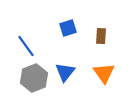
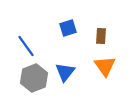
orange triangle: moved 1 px right, 7 px up
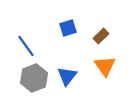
brown rectangle: rotated 42 degrees clockwise
blue triangle: moved 2 px right, 4 px down
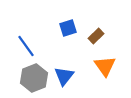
brown rectangle: moved 5 px left
blue triangle: moved 3 px left
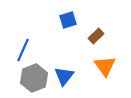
blue square: moved 8 px up
blue line: moved 3 px left, 4 px down; rotated 60 degrees clockwise
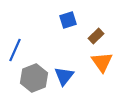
blue line: moved 8 px left
orange triangle: moved 3 px left, 4 px up
